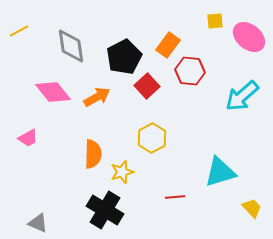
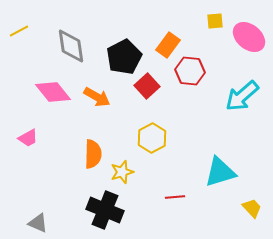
orange arrow: rotated 60 degrees clockwise
black cross: rotated 9 degrees counterclockwise
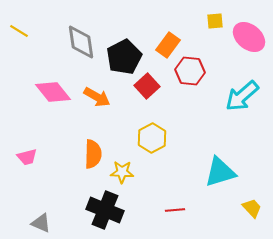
yellow line: rotated 60 degrees clockwise
gray diamond: moved 10 px right, 4 px up
pink trapezoid: moved 1 px left, 19 px down; rotated 15 degrees clockwise
yellow star: rotated 20 degrees clockwise
red line: moved 13 px down
gray triangle: moved 3 px right
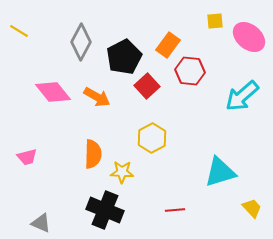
gray diamond: rotated 36 degrees clockwise
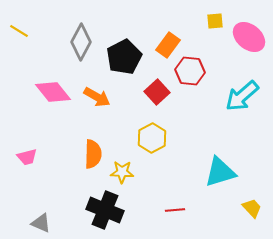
red square: moved 10 px right, 6 px down
